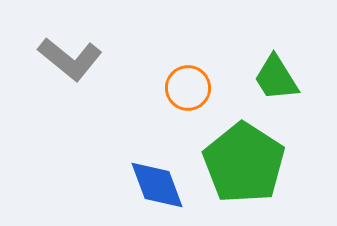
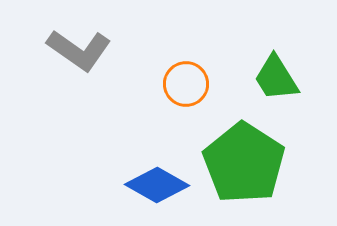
gray L-shape: moved 9 px right, 9 px up; rotated 4 degrees counterclockwise
orange circle: moved 2 px left, 4 px up
blue diamond: rotated 40 degrees counterclockwise
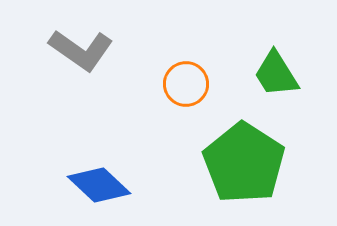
gray L-shape: moved 2 px right
green trapezoid: moved 4 px up
blue diamond: moved 58 px left; rotated 14 degrees clockwise
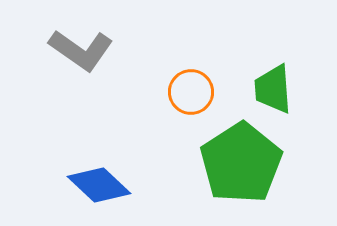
green trapezoid: moved 3 px left, 15 px down; rotated 28 degrees clockwise
orange circle: moved 5 px right, 8 px down
green pentagon: moved 3 px left; rotated 6 degrees clockwise
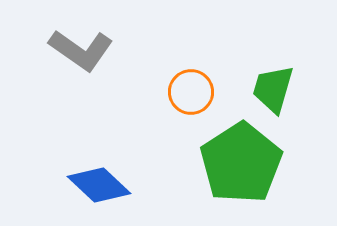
green trapezoid: rotated 20 degrees clockwise
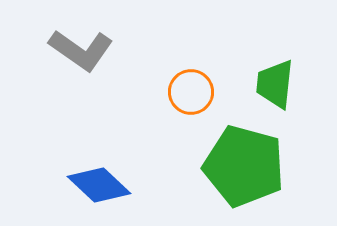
green trapezoid: moved 2 px right, 5 px up; rotated 10 degrees counterclockwise
green pentagon: moved 3 px right, 3 px down; rotated 24 degrees counterclockwise
